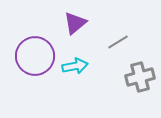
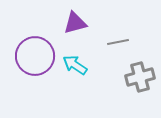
purple triangle: rotated 25 degrees clockwise
gray line: rotated 20 degrees clockwise
cyan arrow: moved 1 px up; rotated 135 degrees counterclockwise
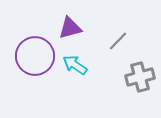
purple triangle: moved 5 px left, 5 px down
gray line: moved 1 px up; rotated 35 degrees counterclockwise
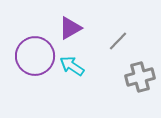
purple triangle: rotated 15 degrees counterclockwise
cyan arrow: moved 3 px left, 1 px down
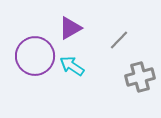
gray line: moved 1 px right, 1 px up
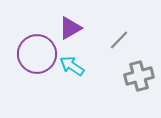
purple circle: moved 2 px right, 2 px up
gray cross: moved 1 px left, 1 px up
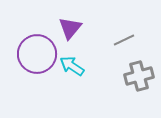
purple triangle: rotated 20 degrees counterclockwise
gray line: moved 5 px right; rotated 20 degrees clockwise
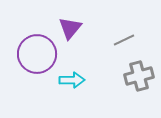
cyan arrow: moved 14 px down; rotated 145 degrees clockwise
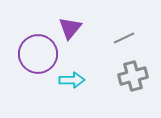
gray line: moved 2 px up
purple circle: moved 1 px right
gray cross: moved 6 px left
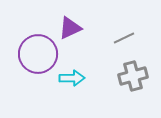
purple triangle: rotated 25 degrees clockwise
cyan arrow: moved 2 px up
